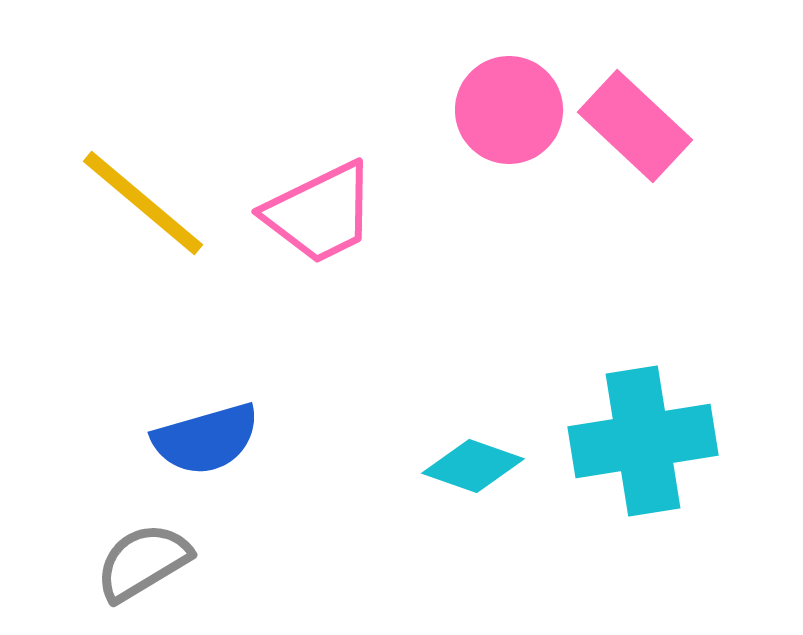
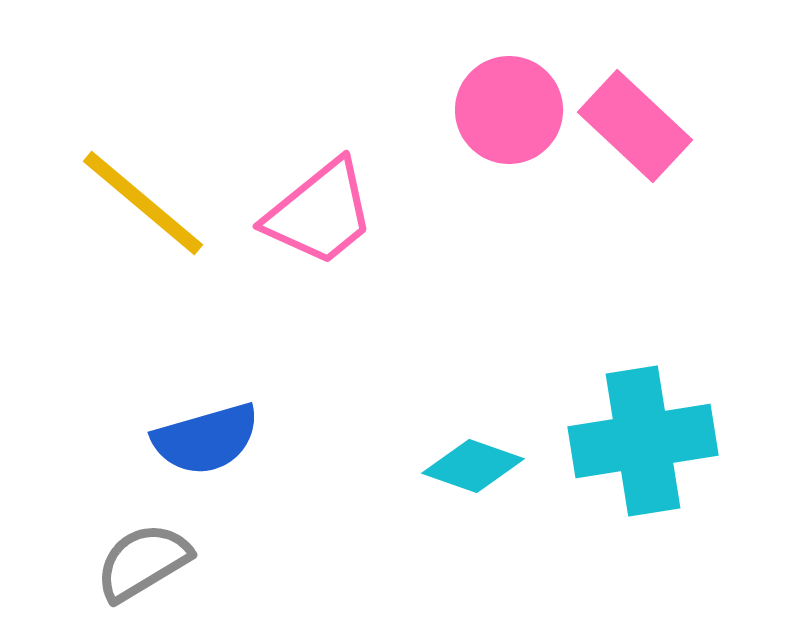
pink trapezoid: rotated 13 degrees counterclockwise
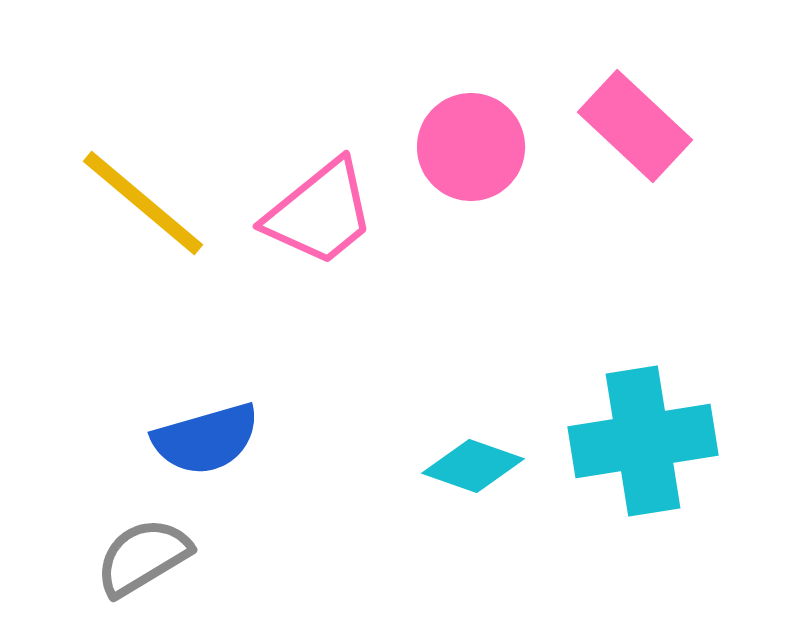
pink circle: moved 38 px left, 37 px down
gray semicircle: moved 5 px up
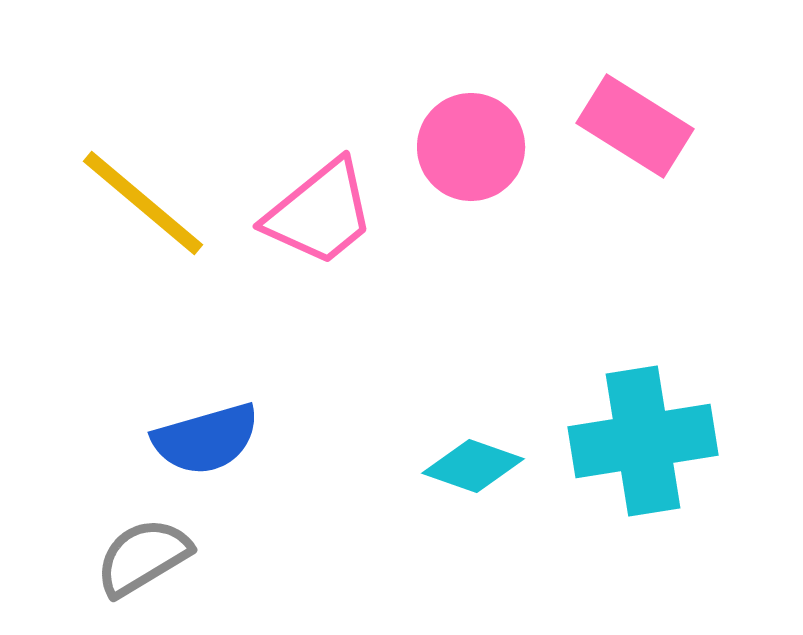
pink rectangle: rotated 11 degrees counterclockwise
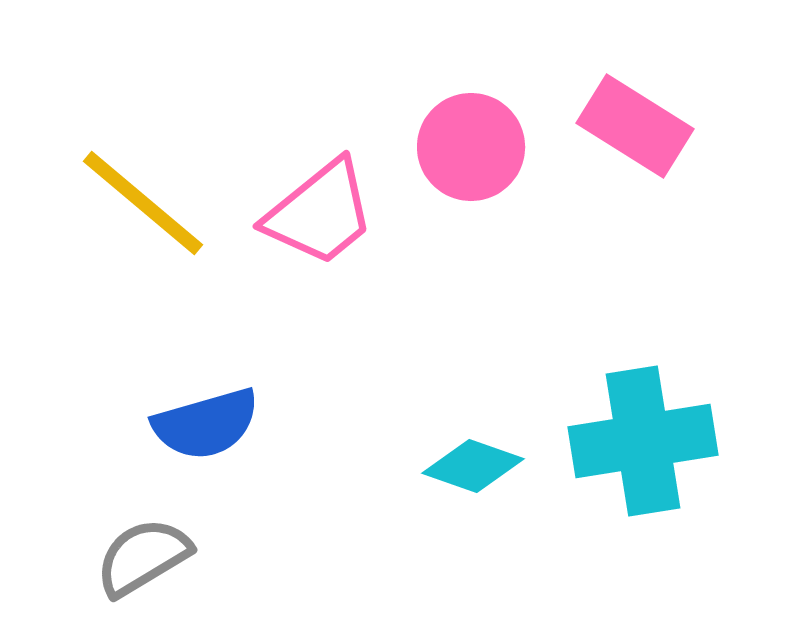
blue semicircle: moved 15 px up
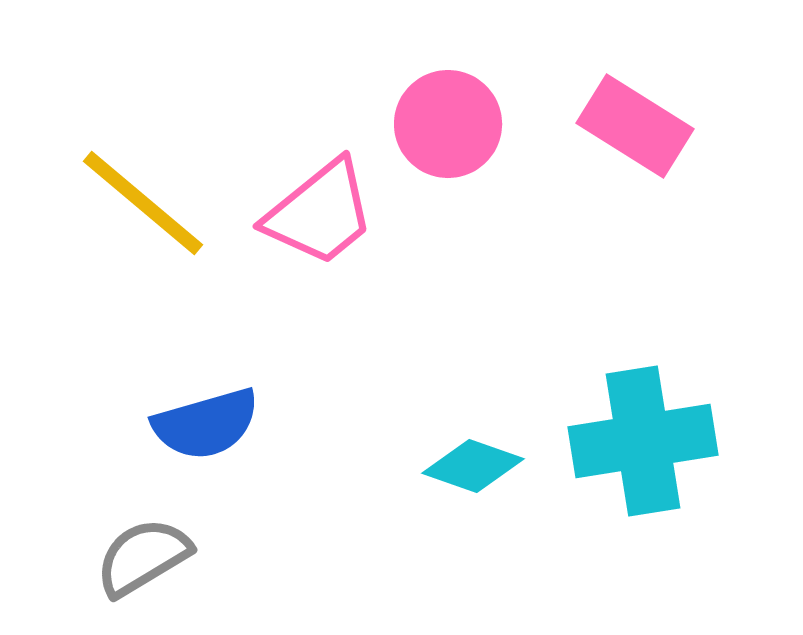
pink circle: moved 23 px left, 23 px up
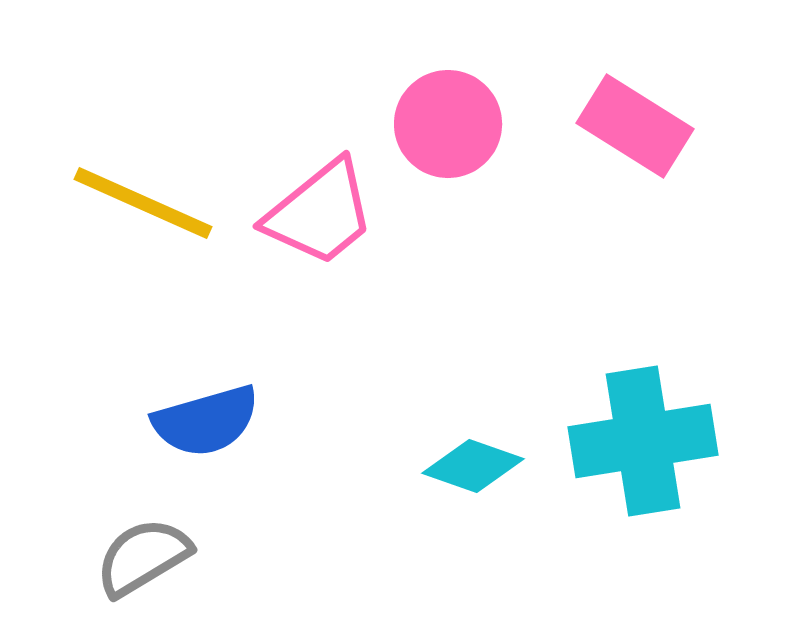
yellow line: rotated 16 degrees counterclockwise
blue semicircle: moved 3 px up
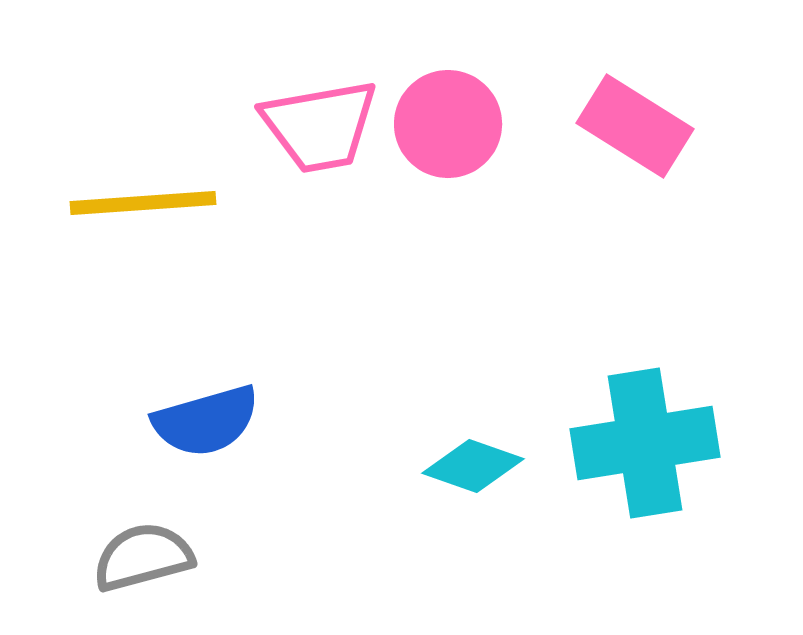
yellow line: rotated 28 degrees counterclockwise
pink trapezoid: moved 87 px up; rotated 29 degrees clockwise
cyan cross: moved 2 px right, 2 px down
gray semicircle: rotated 16 degrees clockwise
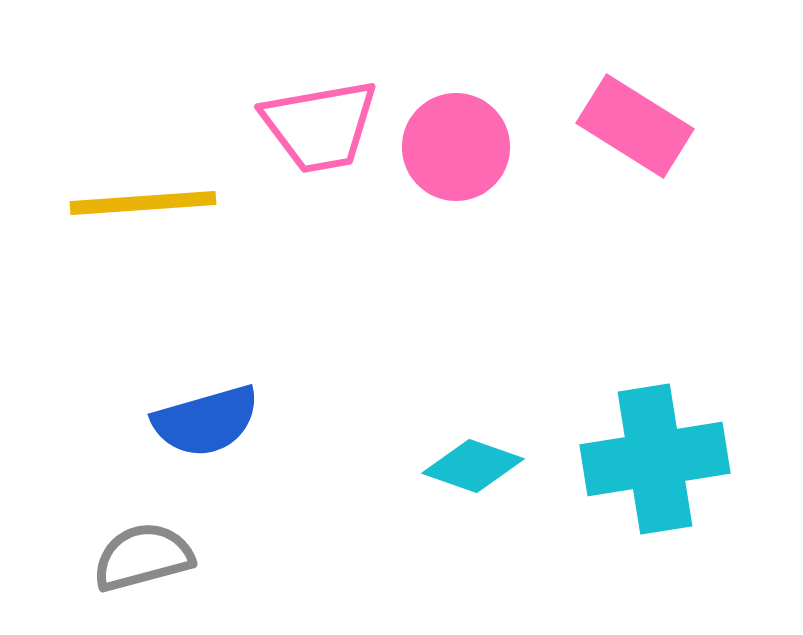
pink circle: moved 8 px right, 23 px down
cyan cross: moved 10 px right, 16 px down
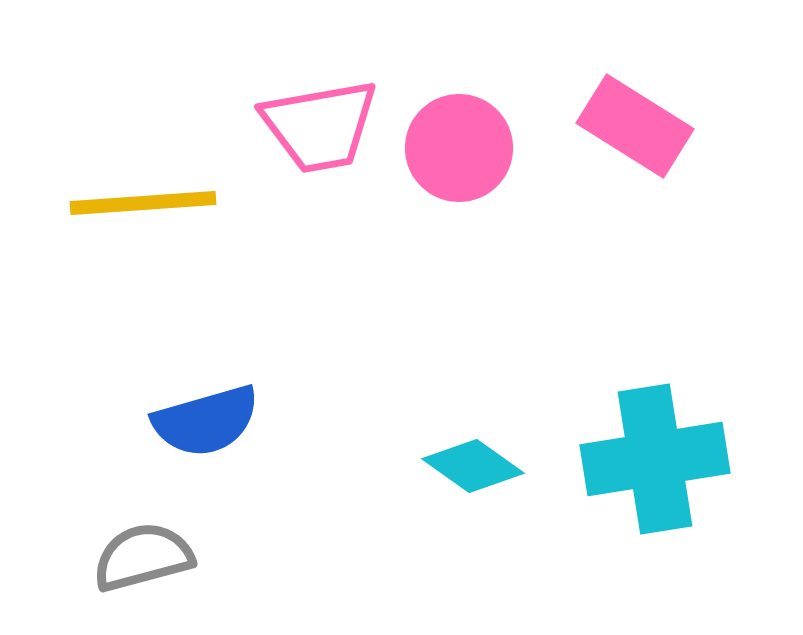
pink circle: moved 3 px right, 1 px down
cyan diamond: rotated 16 degrees clockwise
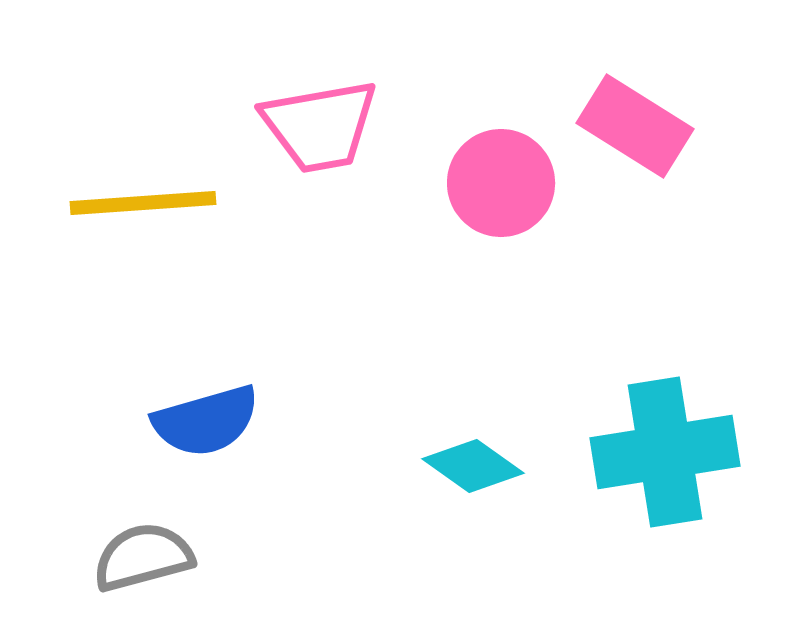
pink circle: moved 42 px right, 35 px down
cyan cross: moved 10 px right, 7 px up
